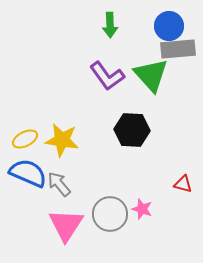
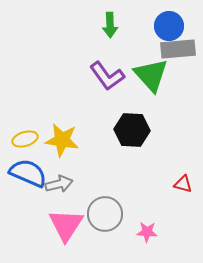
yellow ellipse: rotated 10 degrees clockwise
gray arrow: rotated 116 degrees clockwise
pink star: moved 5 px right, 23 px down; rotated 15 degrees counterclockwise
gray circle: moved 5 px left
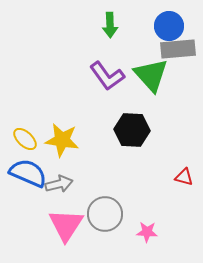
yellow ellipse: rotated 60 degrees clockwise
red triangle: moved 1 px right, 7 px up
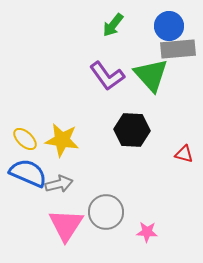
green arrow: moved 3 px right; rotated 40 degrees clockwise
red triangle: moved 23 px up
gray circle: moved 1 px right, 2 px up
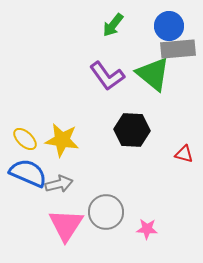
green triangle: moved 2 px right, 1 px up; rotated 9 degrees counterclockwise
pink star: moved 3 px up
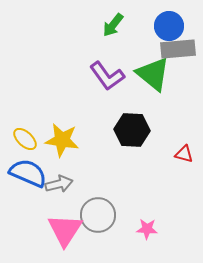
gray circle: moved 8 px left, 3 px down
pink triangle: moved 1 px left, 5 px down
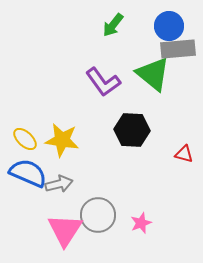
purple L-shape: moved 4 px left, 6 px down
pink star: moved 6 px left, 6 px up; rotated 25 degrees counterclockwise
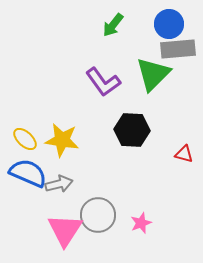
blue circle: moved 2 px up
green triangle: rotated 36 degrees clockwise
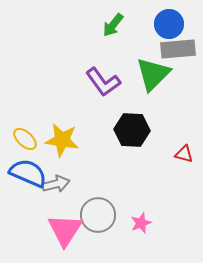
gray arrow: moved 3 px left
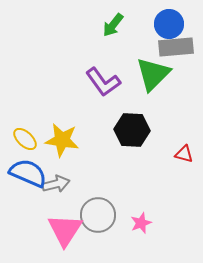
gray rectangle: moved 2 px left, 2 px up
